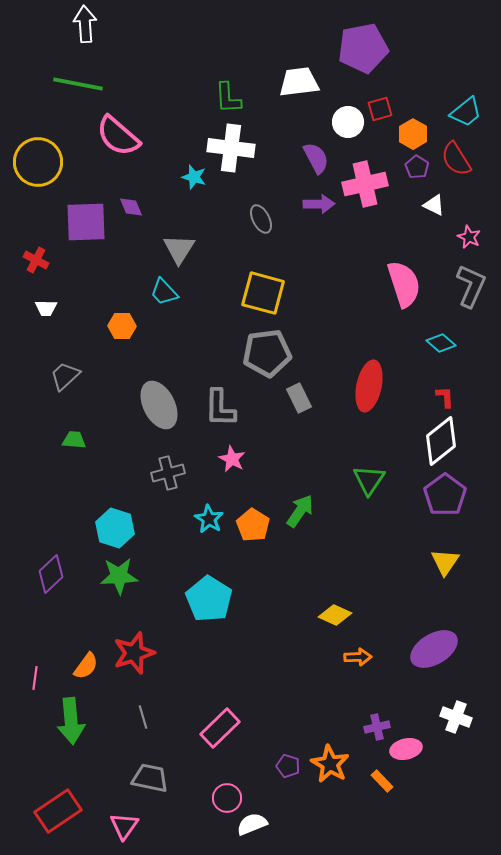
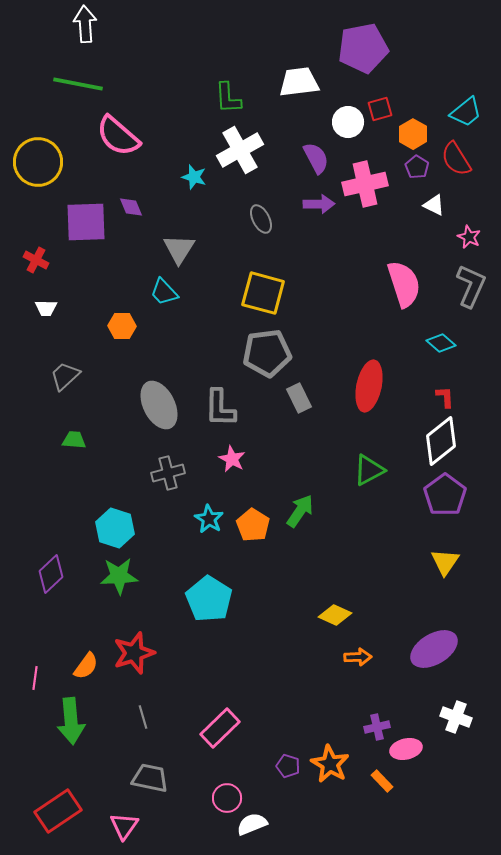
white cross at (231, 148): moved 9 px right, 2 px down; rotated 36 degrees counterclockwise
green triangle at (369, 480): moved 10 px up; rotated 28 degrees clockwise
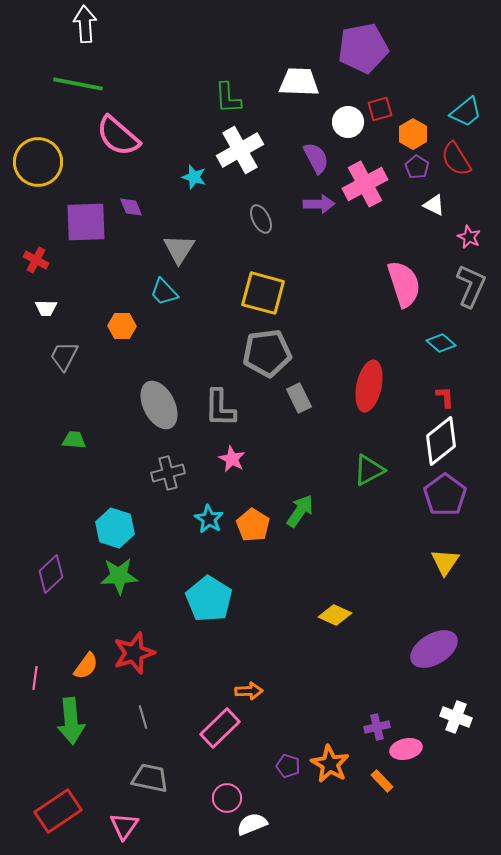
white trapezoid at (299, 82): rotated 9 degrees clockwise
pink cross at (365, 184): rotated 15 degrees counterclockwise
gray trapezoid at (65, 376): moved 1 px left, 20 px up; rotated 20 degrees counterclockwise
orange arrow at (358, 657): moved 109 px left, 34 px down
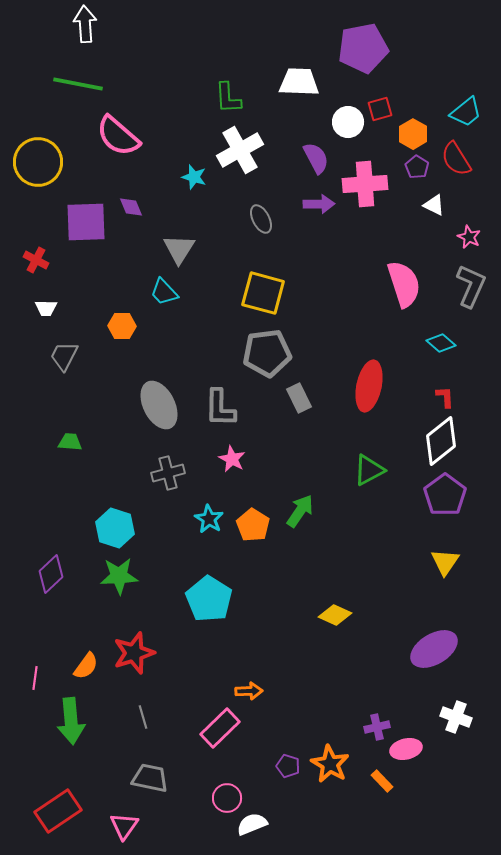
pink cross at (365, 184): rotated 24 degrees clockwise
green trapezoid at (74, 440): moved 4 px left, 2 px down
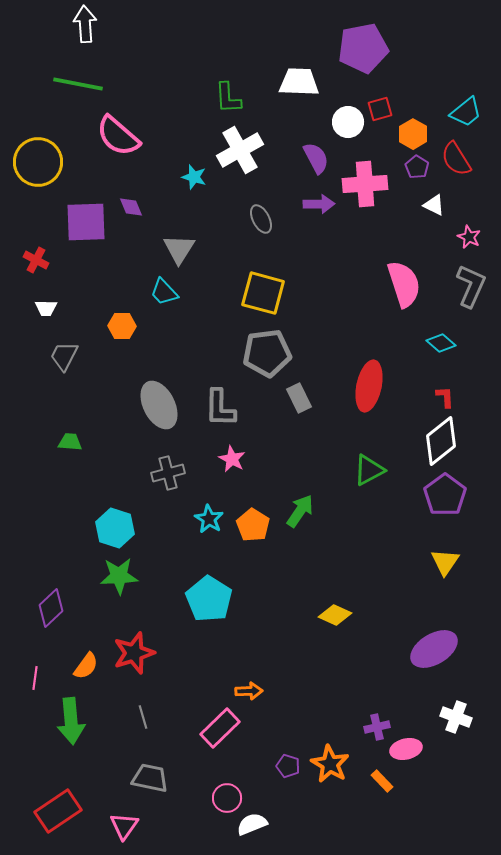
purple diamond at (51, 574): moved 34 px down
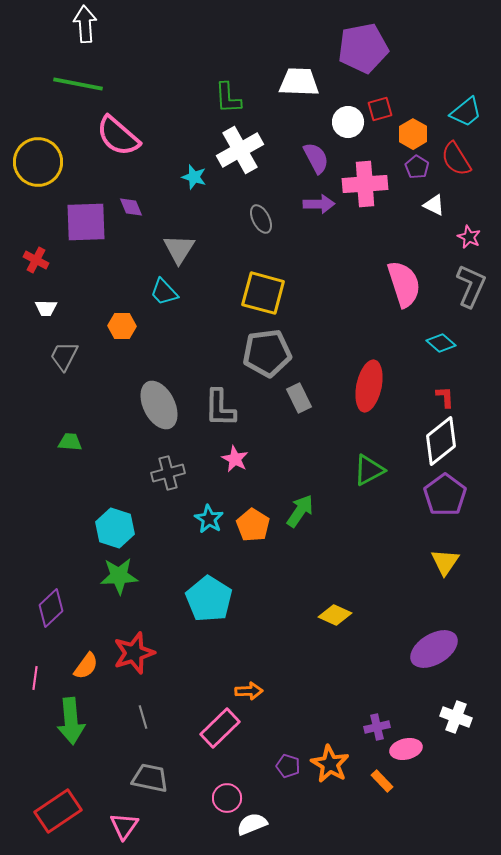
pink star at (232, 459): moved 3 px right
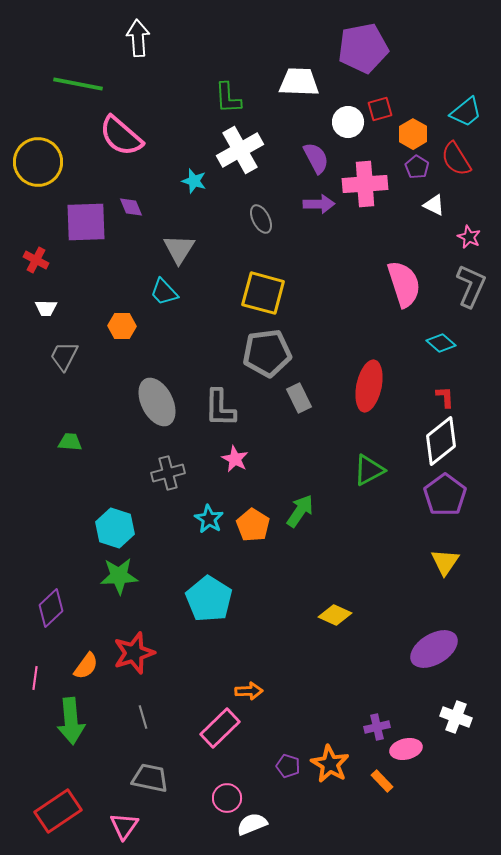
white arrow at (85, 24): moved 53 px right, 14 px down
pink semicircle at (118, 136): moved 3 px right
cyan star at (194, 177): moved 4 px down
gray ellipse at (159, 405): moved 2 px left, 3 px up
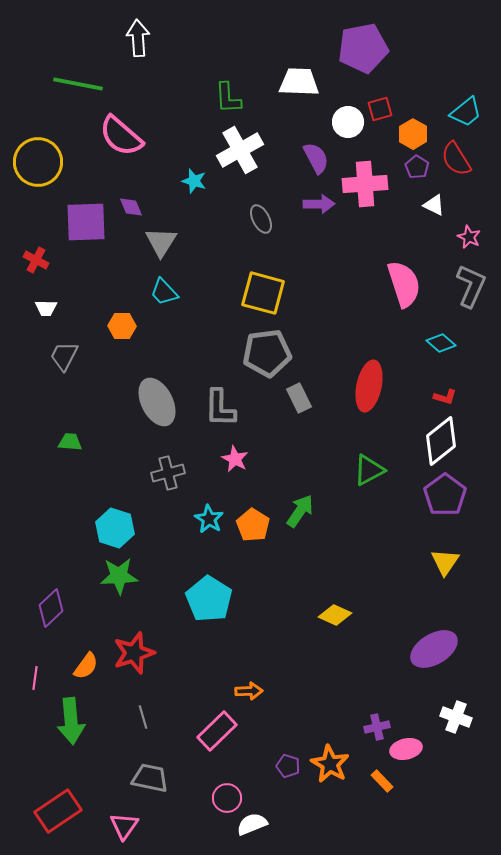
gray triangle at (179, 249): moved 18 px left, 7 px up
red L-shape at (445, 397): rotated 110 degrees clockwise
pink rectangle at (220, 728): moved 3 px left, 3 px down
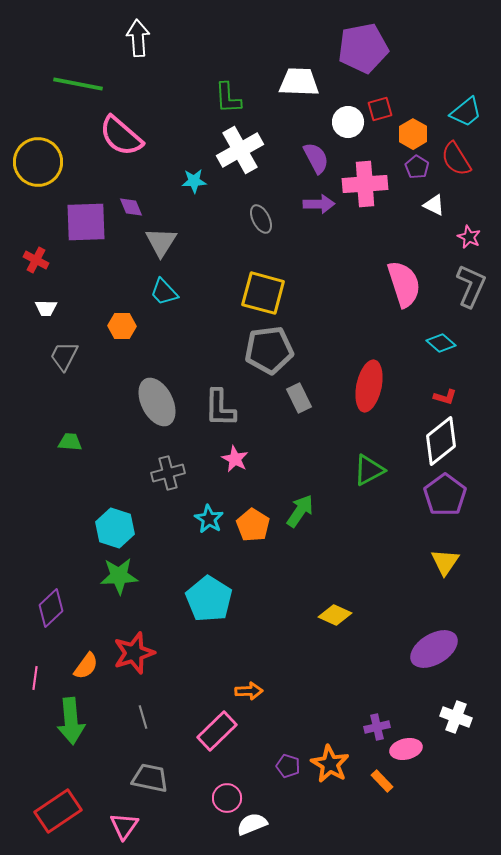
cyan star at (194, 181): rotated 20 degrees counterclockwise
gray pentagon at (267, 353): moved 2 px right, 3 px up
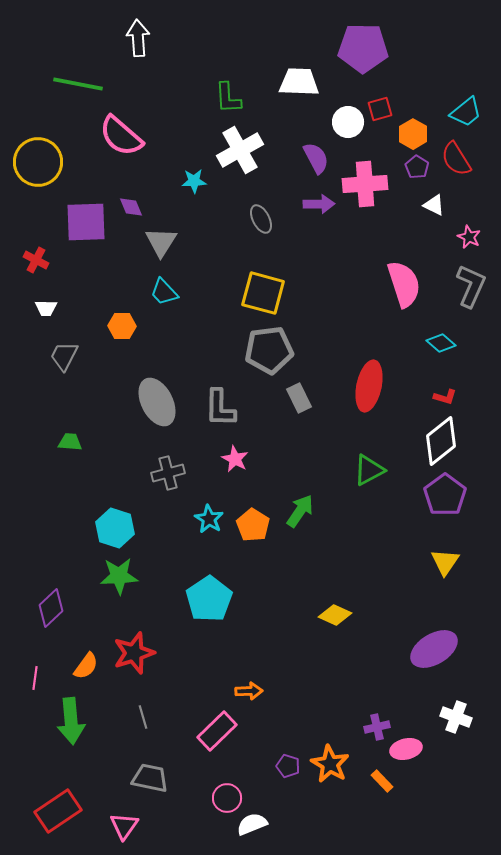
purple pentagon at (363, 48): rotated 12 degrees clockwise
cyan pentagon at (209, 599): rotated 6 degrees clockwise
